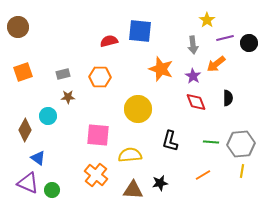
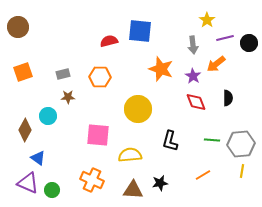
green line: moved 1 px right, 2 px up
orange cross: moved 4 px left, 5 px down; rotated 15 degrees counterclockwise
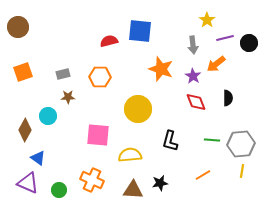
green circle: moved 7 px right
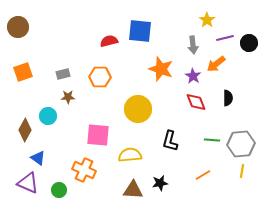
orange cross: moved 8 px left, 10 px up
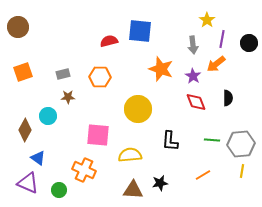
purple line: moved 3 px left, 1 px down; rotated 66 degrees counterclockwise
black L-shape: rotated 10 degrees counterclockwise
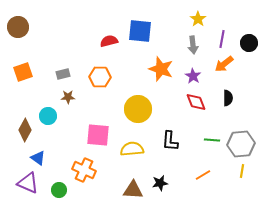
yellow star: moved 9 px left, 1 px up
orange arrow: moved 8 px right
yellow semicircle: moved 2 px right, 6 px up
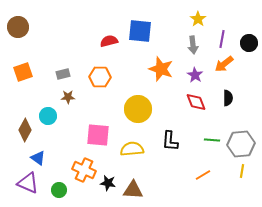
purple star: moved 2 px right, 1 px up
black star: moved 52 px left; rotated 21 degrees clockwise
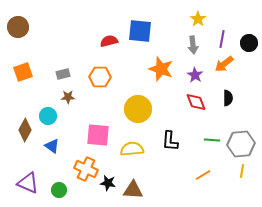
blue triangle: moved 14 px right, 12 px up
orange cross: moved 2 px right, 1 px up
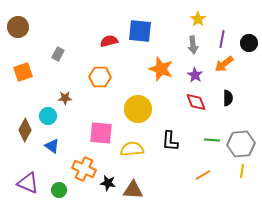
gray rectangle: moved 5 px left, 20 px up; rotated 48 degrees counterclockwise
brown star: moved 3 px left, 1 px down
pink square: moved 3 px right, 2 px up
orange cross: moved 2 px left
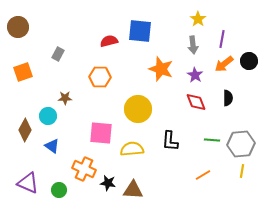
black circle: moved 18 px down
